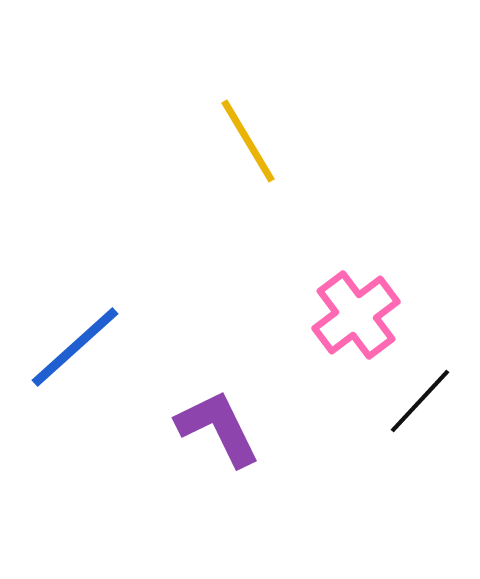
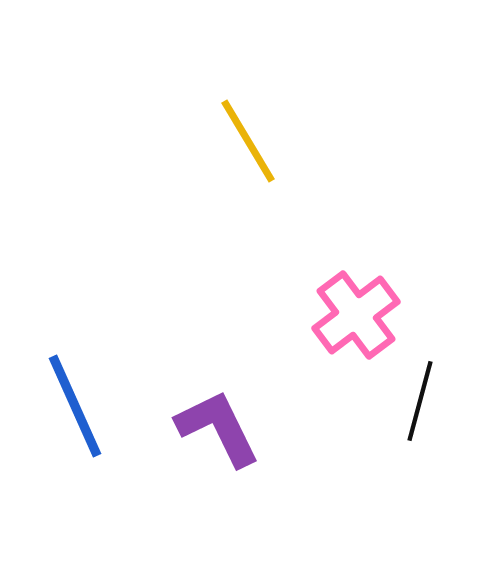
blue line: moved 59 px down; rotated 72 degrees counterclockwise
black line: rotated 28 degrees counterclockwise
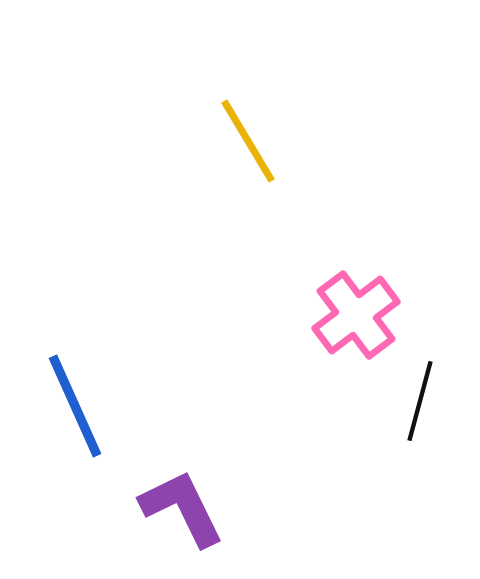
purple L-shape: moved 36 px left, 80 px down
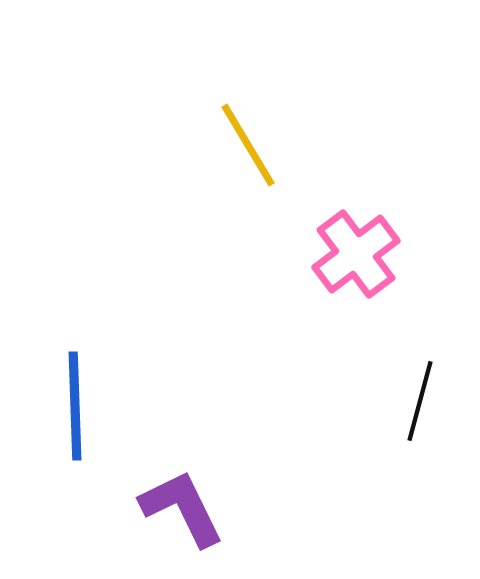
yellow line: moved 4 px down
pink cross: moved 61 px up
blue line: rotated 22 degrees clockwise
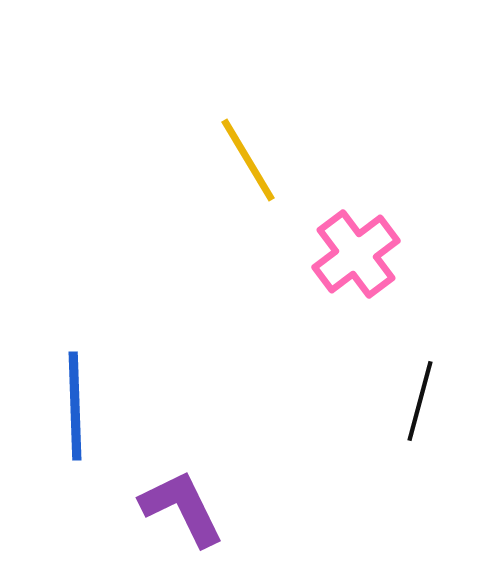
yellow line: moved 15 px down
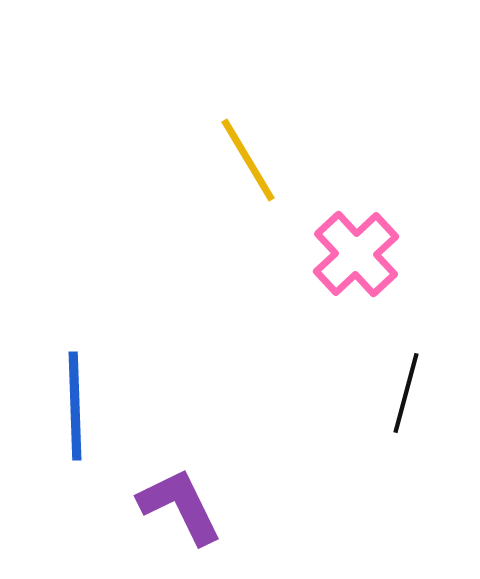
pink cross: rotated 6 degrees counterclockwise
black line: moved 14 px left, 8 px up
purple L-shape: moved 2 px left, 2 px up
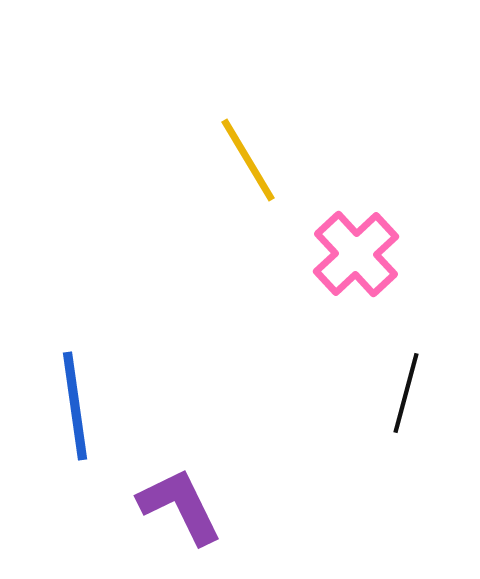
blue line: rotated 6 degrees counterclockwise
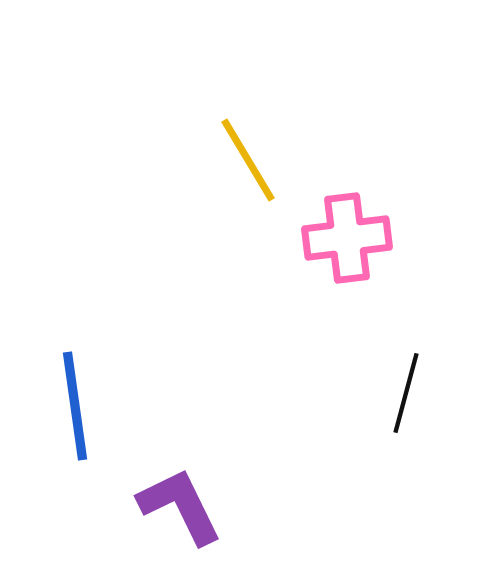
pink cross: moved 9 px left, 16 px up; rotated 36 degrees clockwise
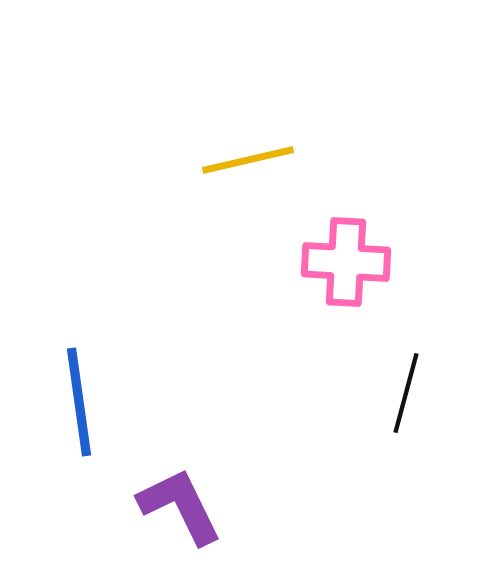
yellow line: rotated 72 degrees counterclockwise
pink cross: moved 1 px left, 24 px down; rotated 10 degrees clockwise
blue line: moved 4 px right, 4 px up
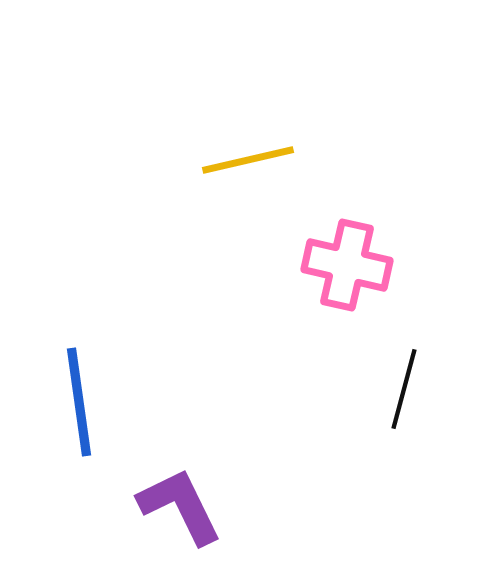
pink cross: moved 1 px right, 3 px down; rotated 10 degrees clockwise
black line: moved 2 px left, 4 px up
